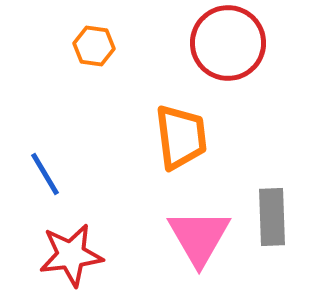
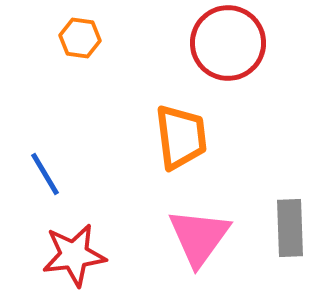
orange hexagon: moved 14 px left, 8 px up
gray rectangle: moved 18 px right, 11 px down
pink triangle: rotated 6 degrees clockwise
red star: moved 3 px right
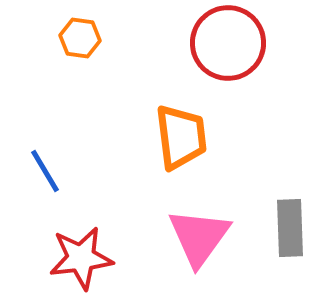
blue line: moved 3 px up
red star: moved 7 px right, 3 px down
